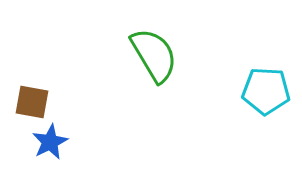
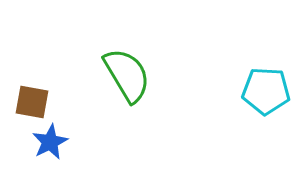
green semicircle: moved 27 px left, 20 px down
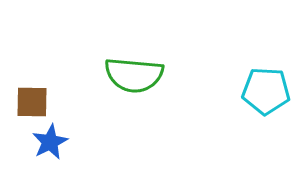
green semicircle: moved 7 px right; rotated 126 degrees clockwise
brown square: rotated 9 degrees counterclockwise
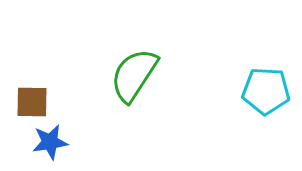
green semicircle: rotated 118 degrees clockwise
blue star: rotated 18 degrees clockwise
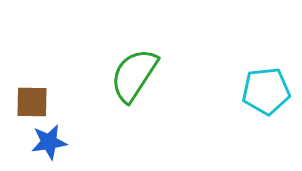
cyan pentagon: rotated 9 degrees counterclockwise
blue star: moved 1 px left
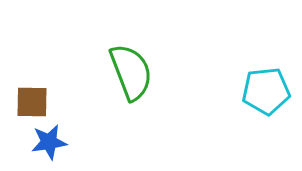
green semicircle: moved 3 px left, 3 px up; rotated 126 degrees clockwise
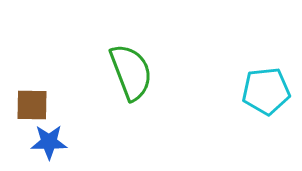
brown square: moved 3 px down
blue star: rotated 9 degrees clockwise
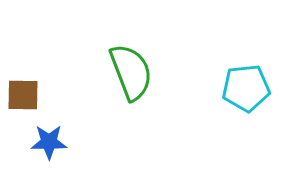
cyan pentagon: moved 20 px left, 3 px up
brown square: moved 9 px left, 10 px up
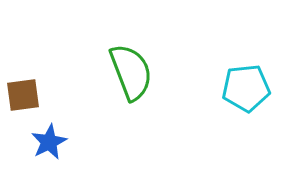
brown square: rotated 9 degrees counterclockwise
blue star: rotated 27 degrees counterclockwise
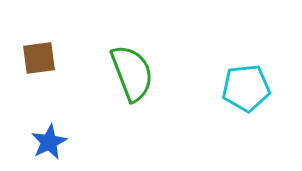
green semicircle: moved 1 px right, 1 px down
brown square: moved 16 px right, 37 px up
